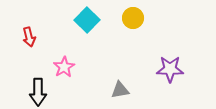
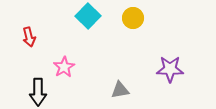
cyan square: moved 1 px right, 4 px up
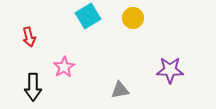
cyan square: rotated 15 degrees clockwise
purple star: moved 1 px down
black arrow: moved 5 px left, 5 px up
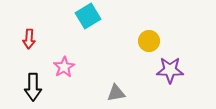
yellow circle: moved 16 px right, 23 px down
red arrow: moved 2 px down; rotated 18 degrees clockwise
gray triangle: moved 4 px left, 3 px down
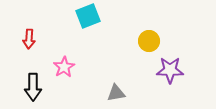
cyan square: rotated 10 degrees clockwise
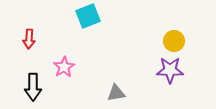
yellow circle: moved 25 px right
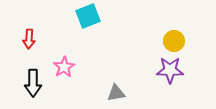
black arrow: moved 4 px up
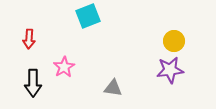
purple star: rotated 8 degrees counterclockwise
gray triangle: moved 3 px left, 5 px up; rotated 18 degrees clockwise
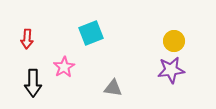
cyan square: moved 3 px right, 17 px down
red arrow: moved 2 px left
purple star: moved 1 px right
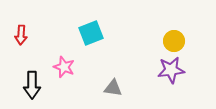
red arrow: moved 6 px left, 4 px up
pink star: rotated 20 degrees counterclockwise
black arrow: moved 1 px left, 2 px down
